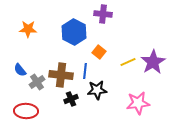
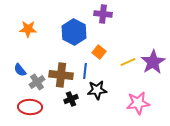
red ellipse: moved 4 px right, 4 px up
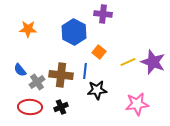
purple star: rotated 20 degrees counterclockwise
black cross: moved 10 px left, 8 px down
pink star: moved 1 px left, 1 px down
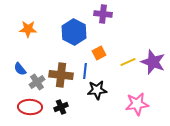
orange square: moved 1 px down; rotated 24 degrees clockwise
blue semicircle: moved 1 px up
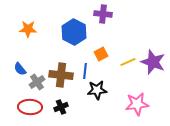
orange square: moved 2 px right, 1 px down
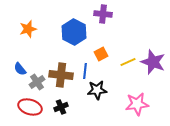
orange star: rotated 18 degrees counterclockwise
red ellipse: rotated 15 degrees clockwise
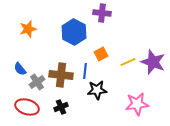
purple cross: moved 1 px left, 1 px up
red ellipse: moved 3 px left
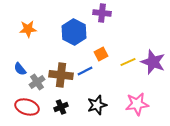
orange star: rotated 12 degrees clockwise
blue line: rotated 56 degrees clockwise
black star: moved 15 px down; rotated 12 degrees counterclockwise
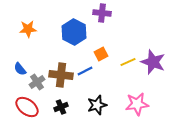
red ellipse: rotated 20 degrees clockwise
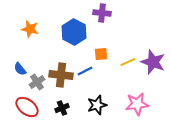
orange star: moved 2 px right; rotated 18 degrees clockwise
orange square: rotated 24 degrees clockwise
black cross: moved 1 px right, 1 px down
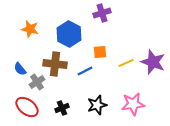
purple cross: rotated 24 degrees counterclockwise
blue hexagon: moved 5 px left, 2 px down
orange square: moved 1 px left, 2 px up
yellow line: moved 2 px left, 1 px down
brown cross: moved 6 px left, 11 px up
pink star: moved 4 px left
